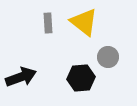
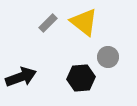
gray rectangle: rotated 48 degrees clockwise
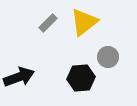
yellow triangle: rotated 44 degrees clockwise
black arrow: moved 2 px left
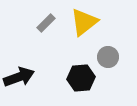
gray rectangle: moved 2 px left
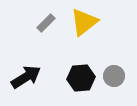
gray circle: moved 6 px right, 19 px down
black arrow: moved 7 px right; rotated 12 degrees counterclockwise
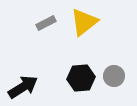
gray rectangle: rotated 18 degrees clockwise
black arrow: moved 3 px left, 10 px down
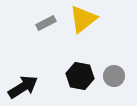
yellow triangle: moved 1 px left, 3 px up
black hexagon: moved 1 px left, 2 px up; rotated 16 degrees clockwise
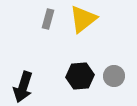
gray rectangle: moved 2 px right, 4 px up; rotated 48 degrees counterclockwise
black hexagon: rotated 16 degrees counterclockwise
black arrow: rotated 140 degrees clockwise
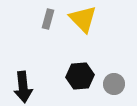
yellow triangle: rotated 36 degrees counterclockwise
gray circle: moved 8 px down
black arrow: rotated 24 degrees counterclockwise
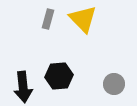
black hexagon: moved 21 px left
